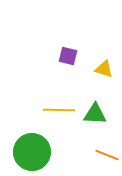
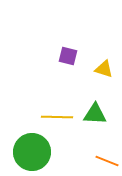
yellow line: moved 2 px left, 7 px down
orange line: moved 6 px down
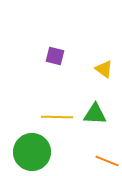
purple square: moved 13 px left
yellow triangle: rotated 18 degrees clockwise
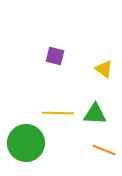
yellow line: moved 1 px right, 4 px up
green circle: moved 6 px left, 9 px up
orange line: moved 3 px left, 11 px up
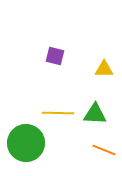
yellow triangle: rotated 36 degrees counterclockwise
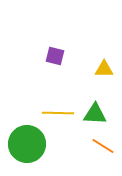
green circle: moved 1 px right, 1 px down
orange line: moved 1 px left, 4 px up; rotated 10 degrees clockwise
